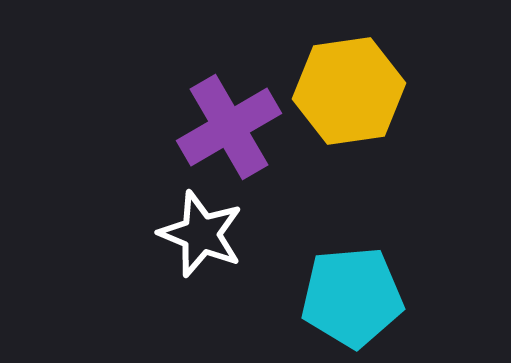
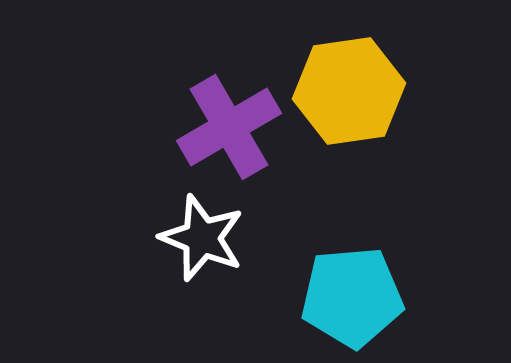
white star: moved 1 px right, 4 px down
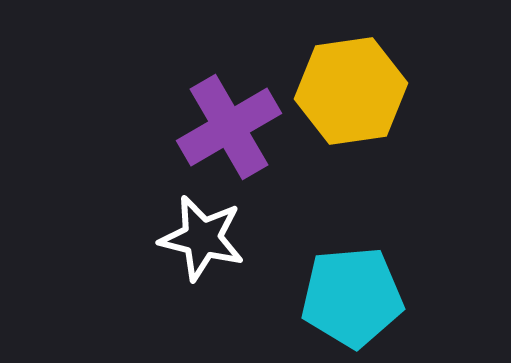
yellow hexagon: moved 2 px right
white star: rotated 8 degrees counterclockwise
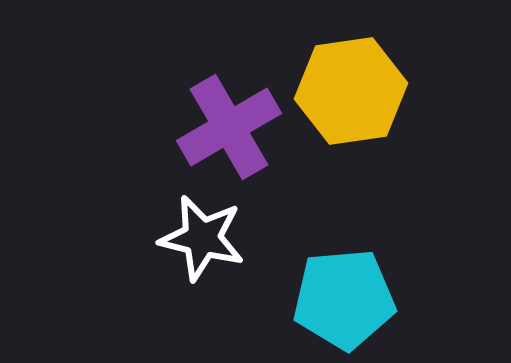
cyan pentagon: moved 8 px left, 2 px down
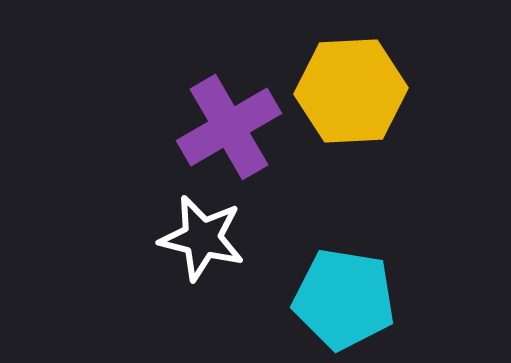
yellow hexagon: rotated 5 degrees clockwise
cyan pentagon: rotated 14 degrees clockwise
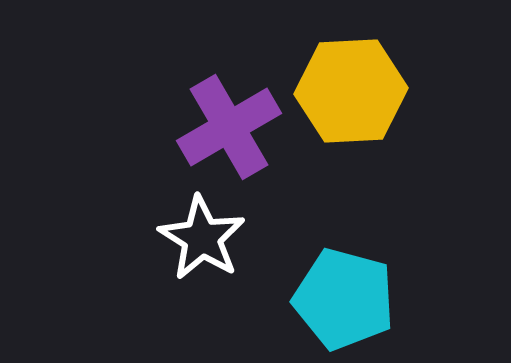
white star: rotated 18 degrees clockwise
cyan pentagon: rotated 6 degrees clockwise
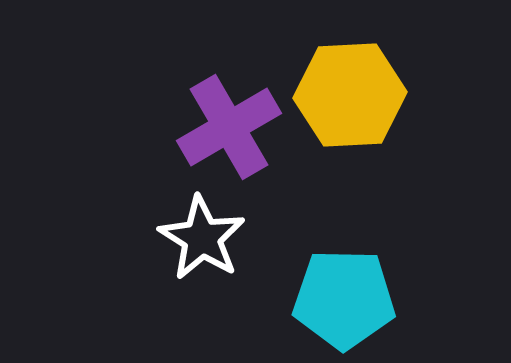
yellow hexagon: moved 1 px left, 4 px down
cyan pentagon: rotated 14 degrees counterclockwise
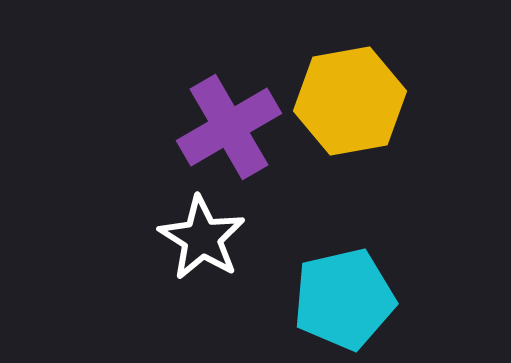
yellow hexagon: moved 6 px down; rotated 7 degrees counterclockwise
cyan pentagon: rotated 14 degrees counterclockwise
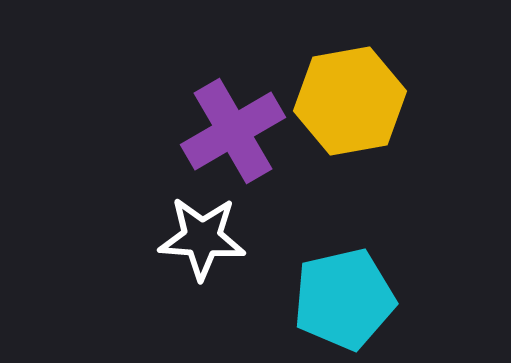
purple cross: moved 4 px right, 4 px down
white star: rotated 28 degrees counterclockwise
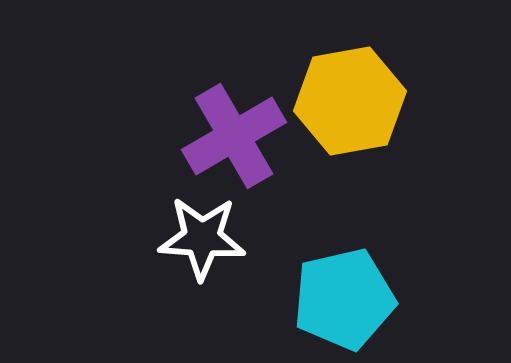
purple cross: moved 1 px right, 5 px down
